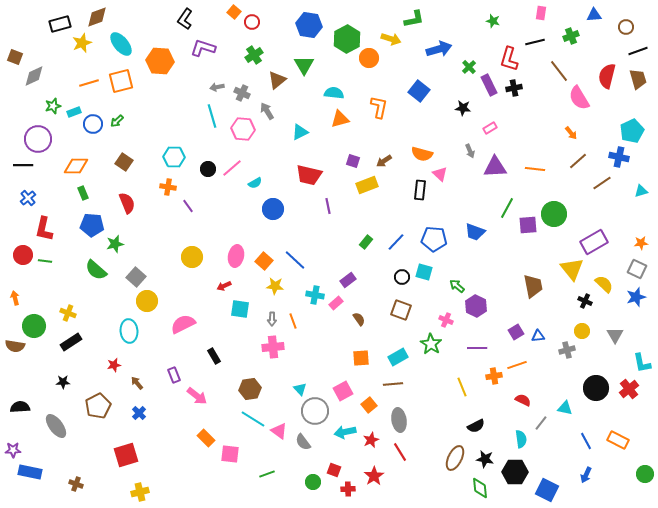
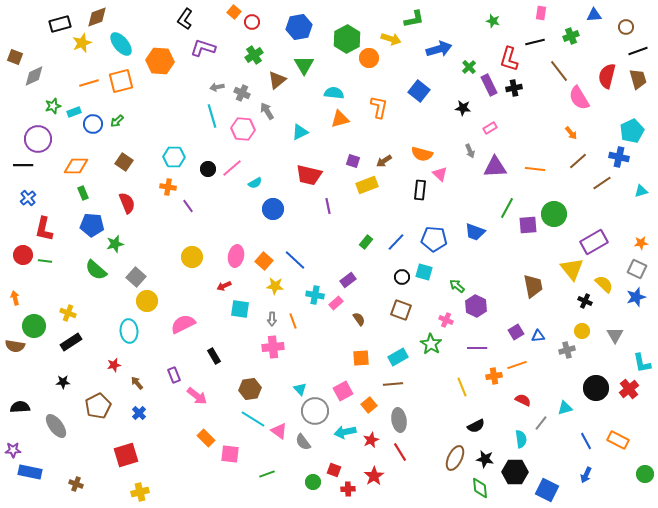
blue hexagon at (309, 25): moved 10 px left, 2 px down; rotated 20 degrees counterclockwise
cyan triangle at (565, 408): rotated 28 degrees counterclockwise
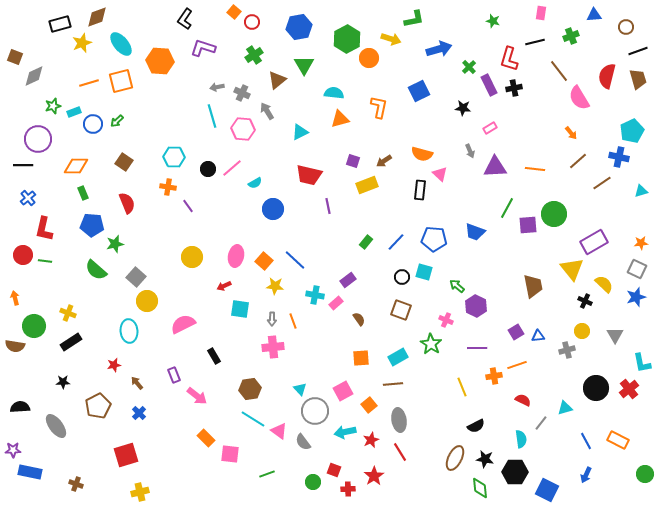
blue square at (419, 91): rotated 25 degrees clockwise
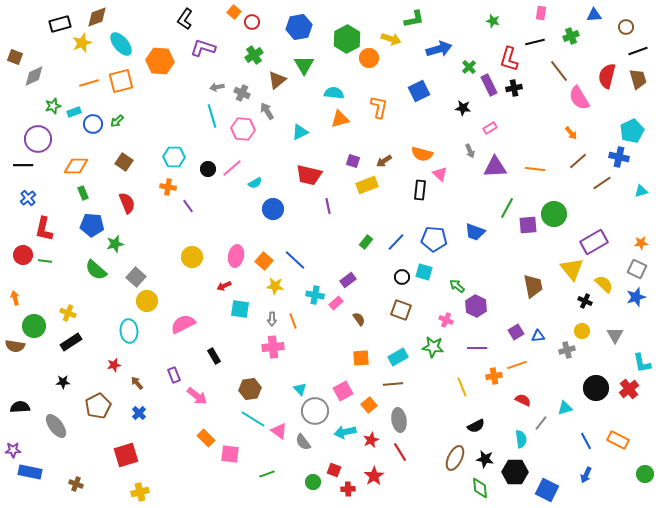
green star at (431, 344): moved 2 px right, 3 px down; rotated 25 degrees counterclockwise
